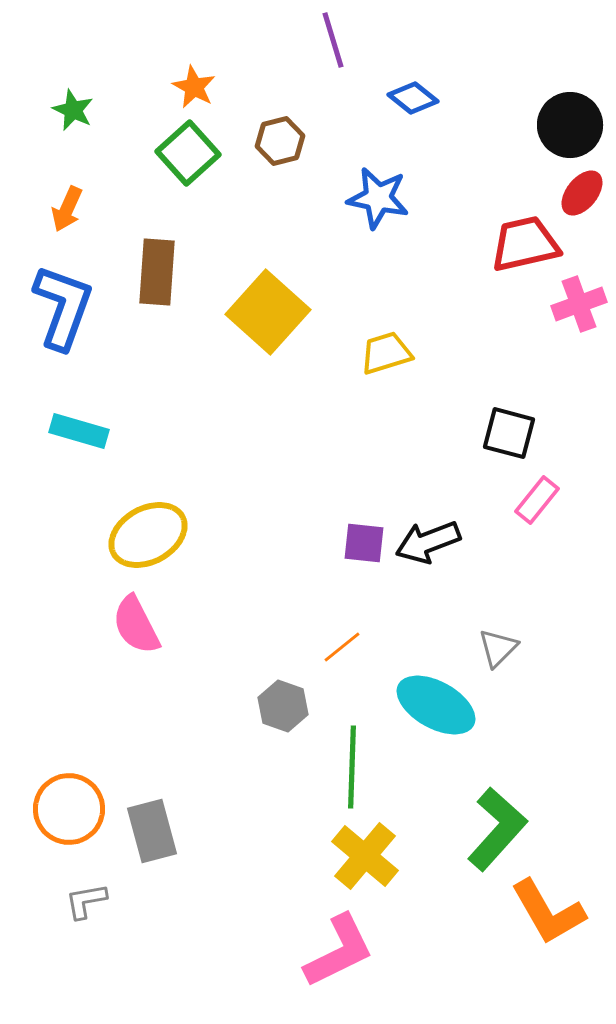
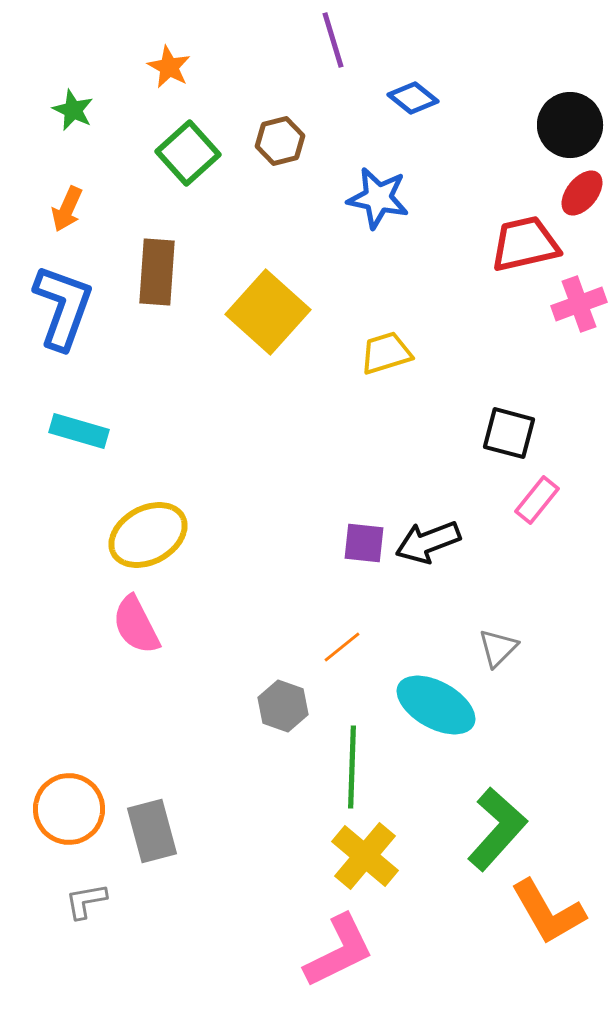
orange star: moved 25 px left, 20 px up
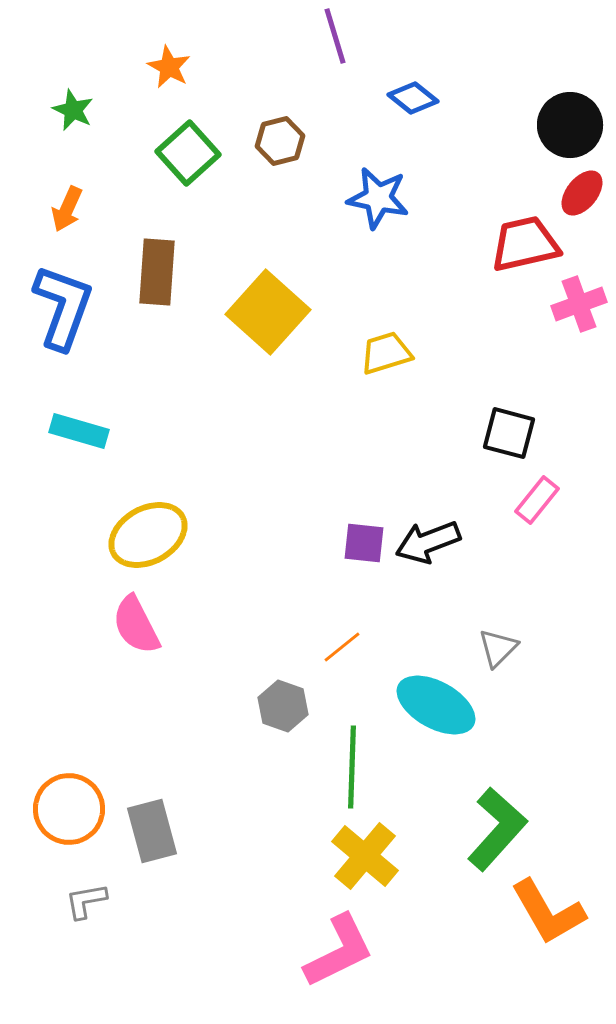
purple line: moved 2 px right, 4 px up
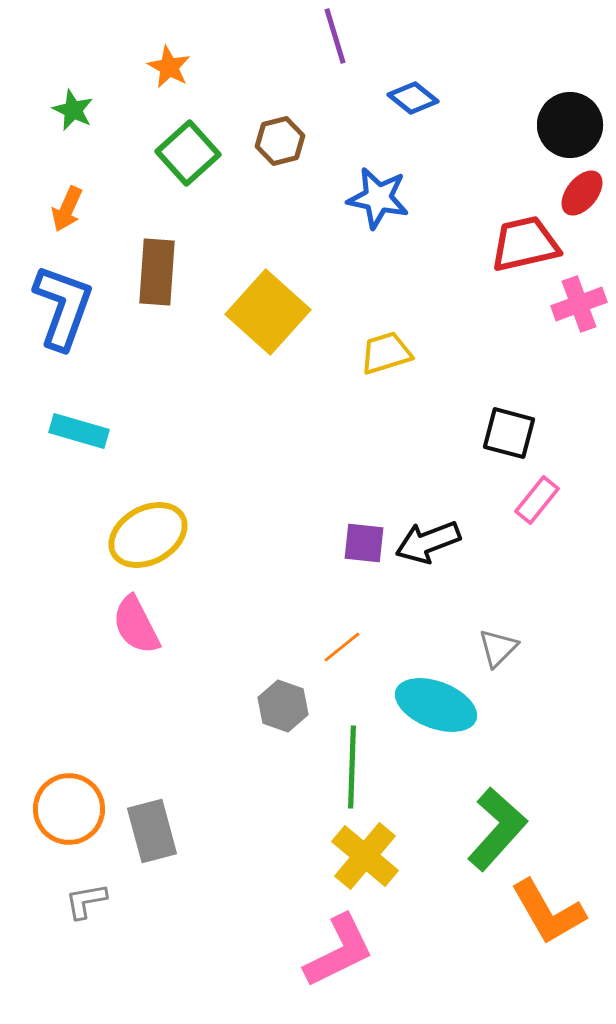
cyan ellipse: rotated 8 degrees counterclockwise
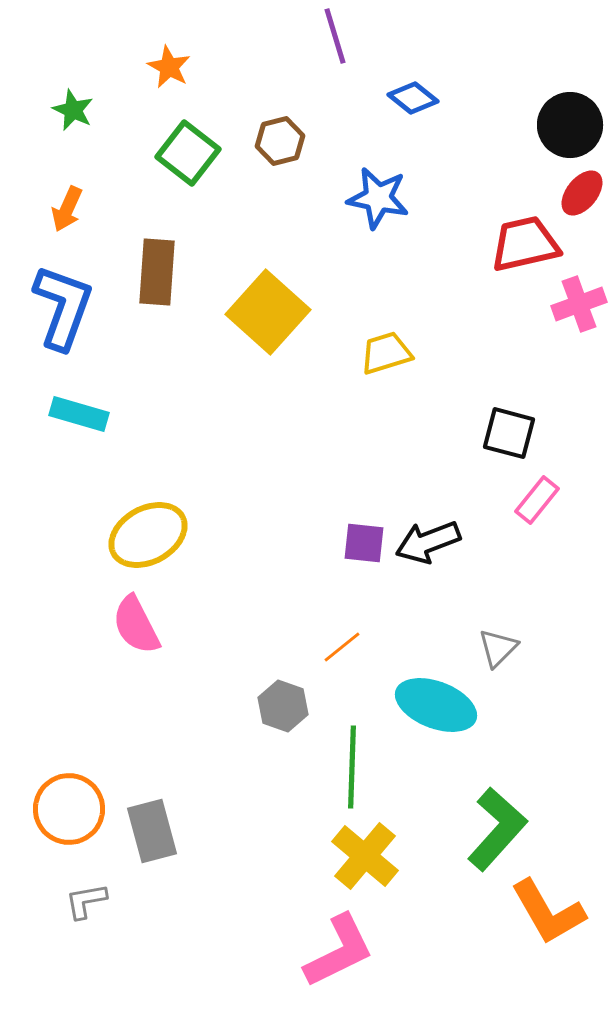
green square: rotated 10 degrees counterclockwise
cyan rectangle: moved 17 px up
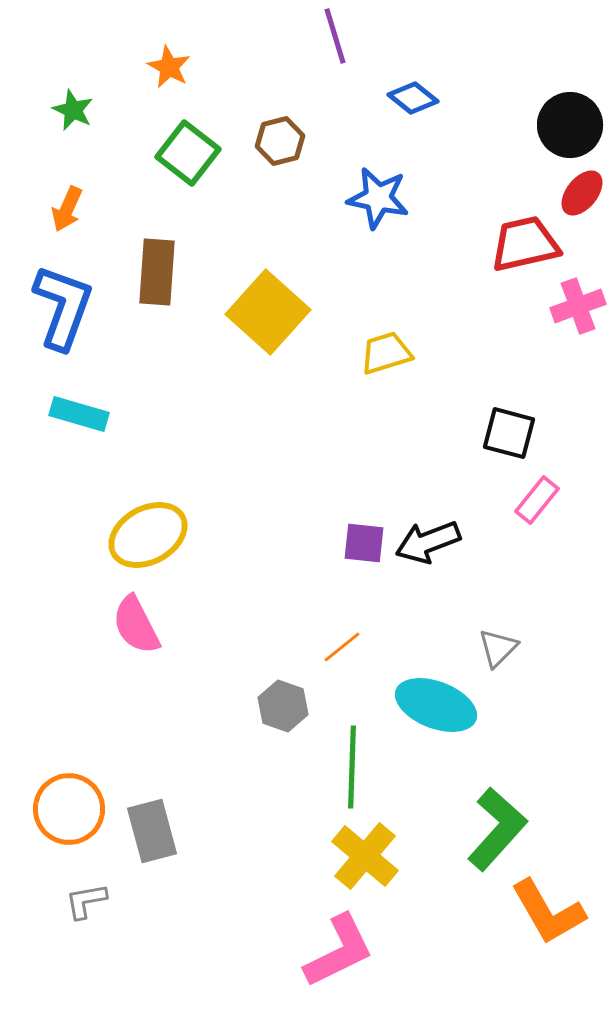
pink cross: moved 1 px left, 2 px down
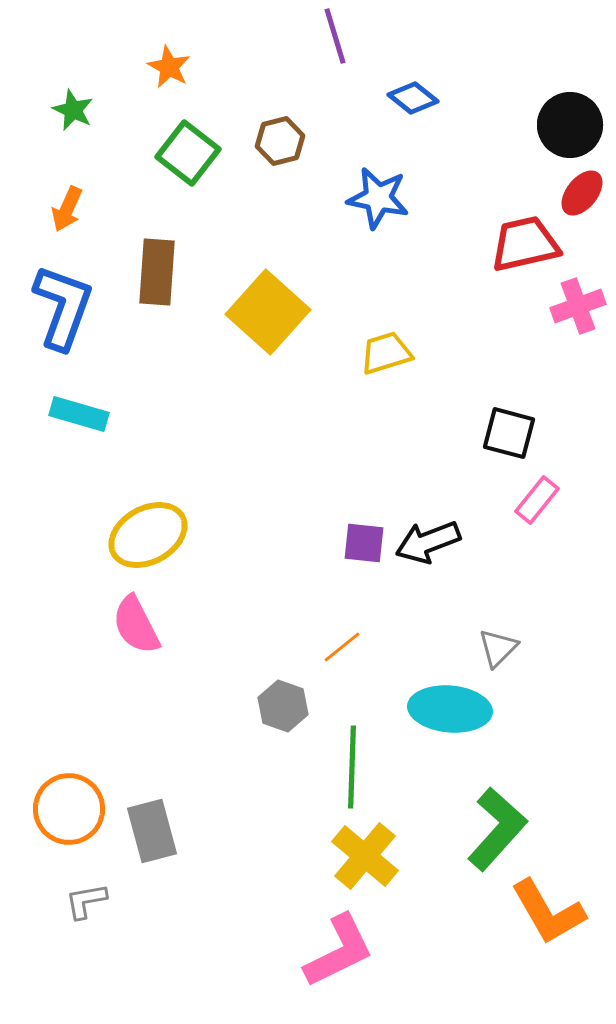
cyan ellipse: moved 14 px right, 4 px down; rotated 16 degrees counterclockwise
